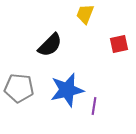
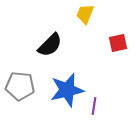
red square: moved 1 px left, 1 px up
gray pentagon: moved 1 px right, 2 px up
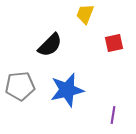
red square: moved 4 px left
gray pentagon: rotated 12 degrees counterclockwise
purple line: moved 19 px right, 9 px down
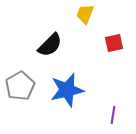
gray pentagon: rotated 24 degrees counterclockwise
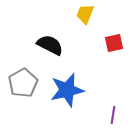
black semicircle: rotated 108 degrees counterclockwise
gray pentagon: moved 3 px right, 3 px up
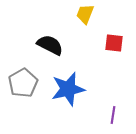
red square: rotated 18 degrees clockwise
blue star: moved 1 px right, 1 px up
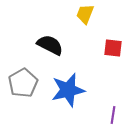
red square: moved 1 px left, 5 px down
blue star: moved 1 px down
